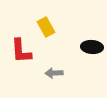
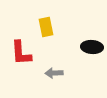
yellow rectangle: rotated 18 degrees clockwise
red L-shape: moved 2 px down
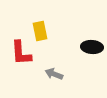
yellow rectangle: moved 6 px left, 4 px down
gray arrow: moved 1 px down; rotated 24 degrees clockwise
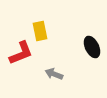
black ellipse: rotated 60 degrees clockwise
red L-shape: rotated 108 degrees counterclockwise
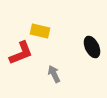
yellow rectangle: rotated 66 degrees counterclockwise
gray arrow: rotated 42 degrees clockwise
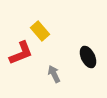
yellow rectangle: rotated 36 degrees clockwise
black ellipse: moved 4 px left, 10 px down
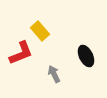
black ellipse: moved 2 px left, 1 px up
